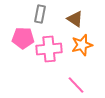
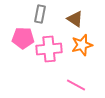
pink line: rotated 18 degrees counterclockwise
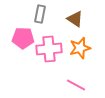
orange star: moved 2 px left, 3 px down
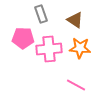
gray rectangle: moved 1 px right; rotated 30 degrees counterclockwise
brown triangle: moved 1 px down
orange star: rotated 20 degrees clockwise
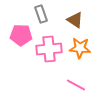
pink pentagon: moved 2 px left, 3 px up
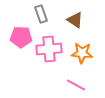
pink pentagon: moved 2 px down
orange star: moved 2 px right, 5 px down
